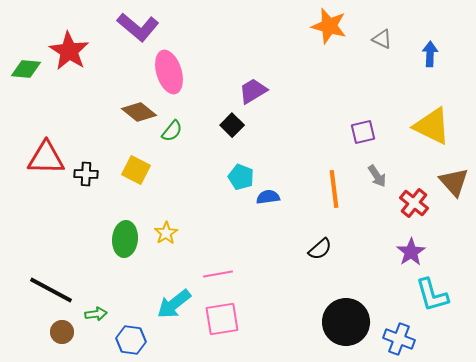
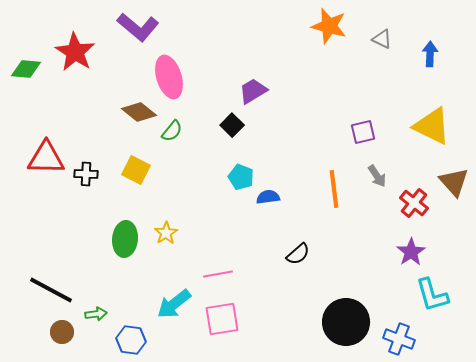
red star: moved 6 px right, 1 px down
pink ellipse: moved 5 px down
black semicircle: moved 22 px left, 5 px down
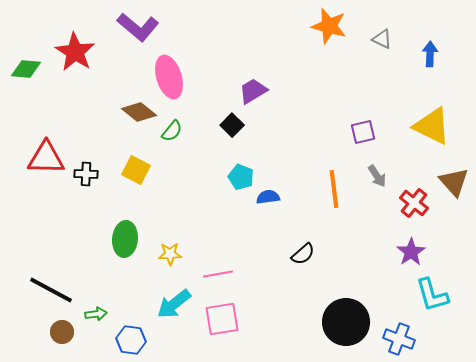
yellow star: moved 4 px right, 21 px down; rotated 30 degrees clockwise
black semicircle: moved 5 px right
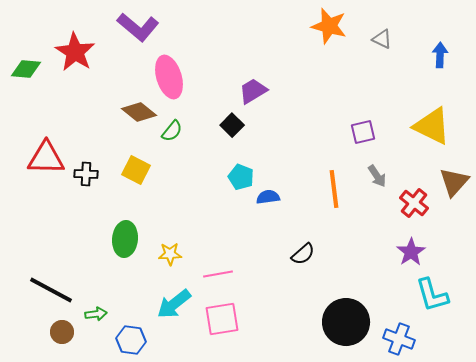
blue arrow: moved 10 px right, 1 px down
brown triangle: rotated 24 degrees clockwise
